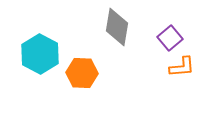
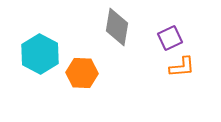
purple square: rotated 15 degrees clockwise
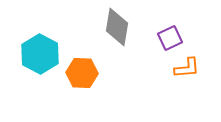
orange L-shape: moved 5 px right, 1 px down
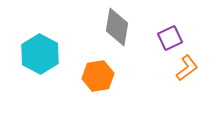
orange L-shape: rotated 32 degrees counterclockwise
orange hexagon: moved 16 px right, 3 px down; rotated 12 degrees counterclockwise
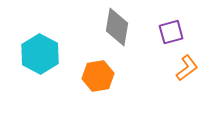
purple square: moved 1 px right, 6 px up; rotated 10 degrees clockwise
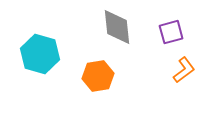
gray diamond: rotated 15 degrees counterclockwise
cyan hexagon: rotated 12 degrees counterclockwise
orange L-shape: moved 3 px left, 2 px down
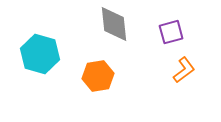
gray diamond: moved 3 px left, 3 px up
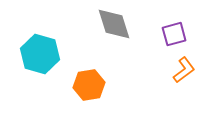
gray diamond: rotated 12 degrees counterclockwise
purple square: moved 3 px right, 2 px down
orange hexagon: moved 9 px left, 9 px down
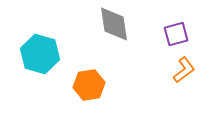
gray diamond: rotated 9 degrees clockwise
purple square: moved 2 px right
